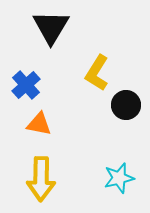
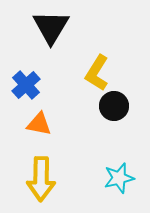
black circle: moved 12 px left, 1 px down
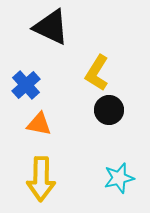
black triangle: rotated 36 degrees counterclockwise
black circle: moved 5 px left, 4 px down
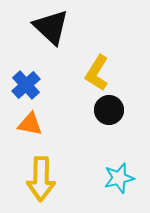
black triangle: rotated 18 degrees clockwise
orange triangle: moved 9 px left
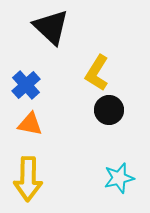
yellow arrow: moved 13 px left
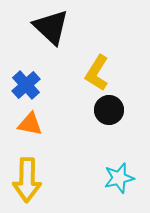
yellow arrow: moved 1 px left, 1 px down
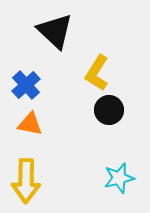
black triangle: moved 4 px right, 4 px down
yellow arrow: moved 1 px left, 1 px down
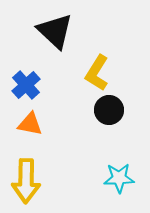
cyan star: rotated 12 degrees clockwise
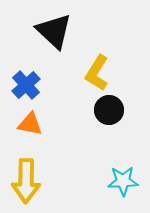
black triangle: moved 1 px left
cyan star: moved 4 px right, 3 px down
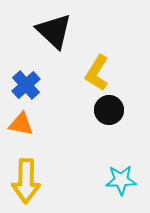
orange triangle: moved 9 px left
cyan star: moved 2 px left, 1 px up
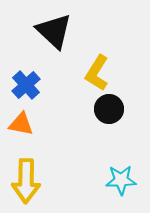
black circle: moved 1 px up
